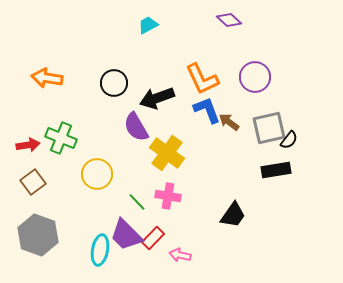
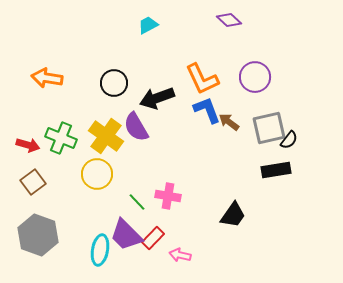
red arrow: rotated 25 degrees clockwise
yellow cross: moved 61 px left, 17 px up
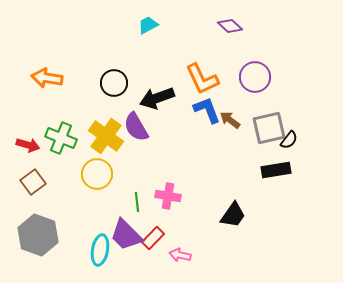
purple diamond: moved 1 px right, 6 px down
brown arrow: moved 1 px right, 2 px up
green line: rotated 36 degrees clockwise
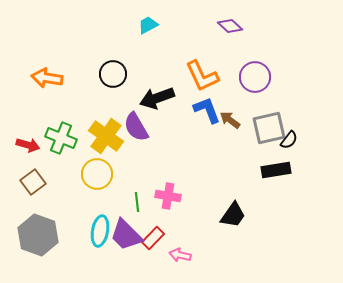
orange L-shape: moved 3 px up
black circle: moved 1 px left, 9 px up
cyan ellipse: moved 19 px up
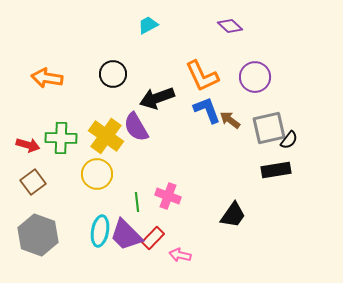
green cross: rotated 20 degrees counterclockwise
pink cross: rotated 10 degrees clockwise
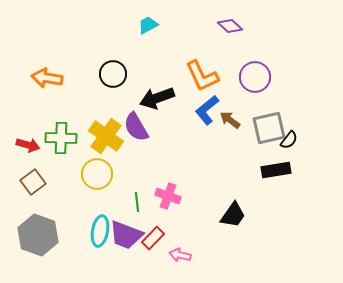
blue L-shape: rotated 108 degrees counterclockwise
purple trapezoid: rotated 24 degrees counterclockwise
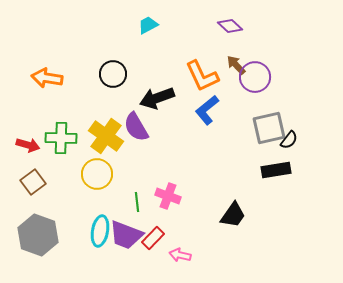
brown arrow: moved 6 px right, 55 px up; rotated 10 degrees clockwise
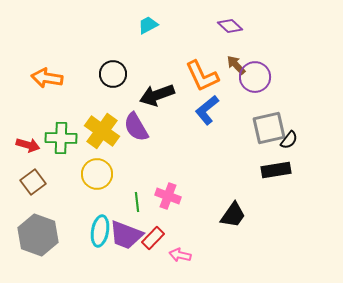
black arrow: moved 3 px up
yellow cross: moved 4 px left, 5 px up
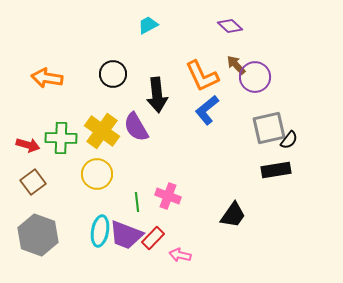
black arrow: rotated 76 degrees counterclockwise
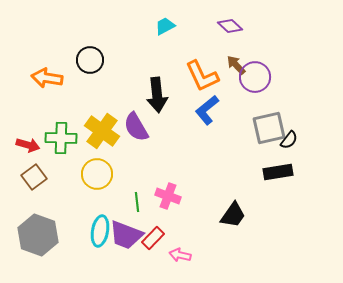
cyan trapezoid: moved 17 px right, 1 px down
black circle: moved 23 px left, 14 px up
black rectangle: moved 2 px right, 2 px down
brown square: moved 1 px right, 5 px up
